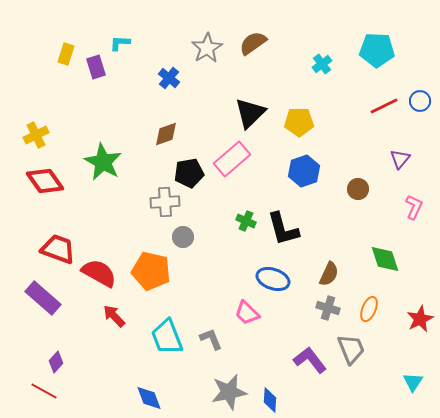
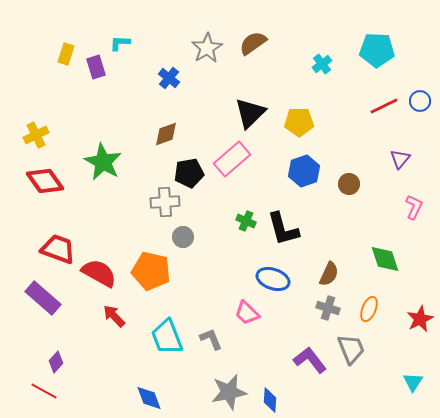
brown circle at (358, 189): moved 9 px left, 5 px up
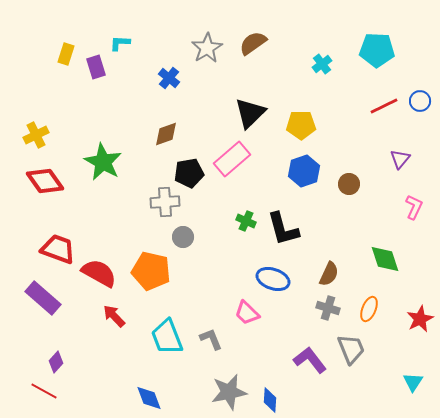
yellow pentagon at (299, 122): moved 2 px right, 3 px down
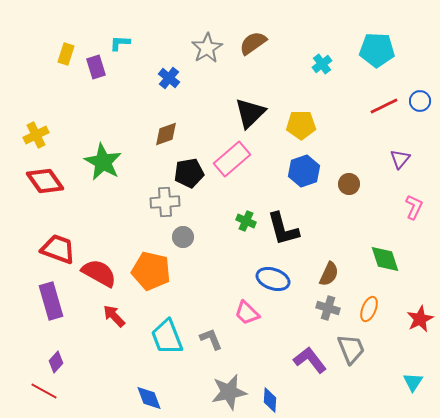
purple rectangle at (43, 298): moved 8 px right, 3 px down; rotated 33 degrees clockwise
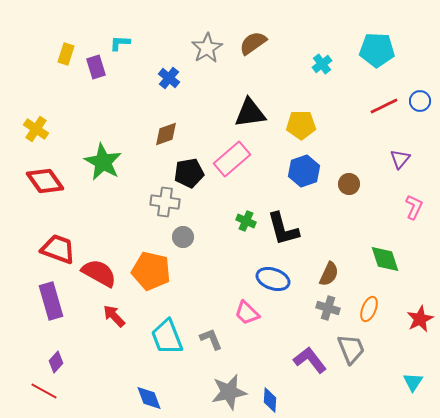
black triangle at (250, 113): rotated 36 degrees clockwise
yellow cross at (36, 135): moved 6 px up; rotated 30 degrees counterclockwise
gray cross at (165, 202): rotated 12 degrees clockwise
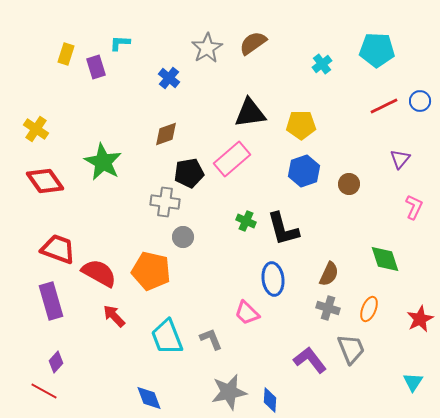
blue ellipse at (273, 279): rotated 64 degrees clockwise
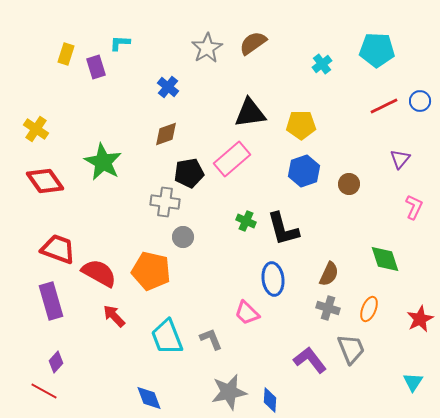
blue cross at (169, 78): moved 1 px left, 9 px down
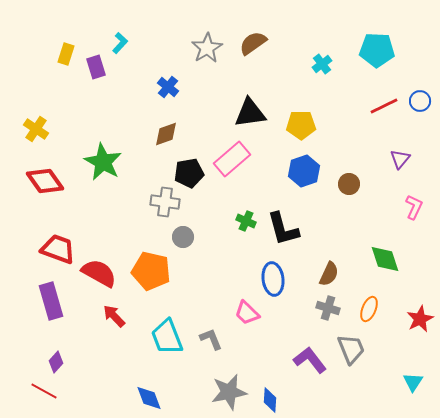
cyan L-shape at (120, 43): rotated 130 degrees clockwise
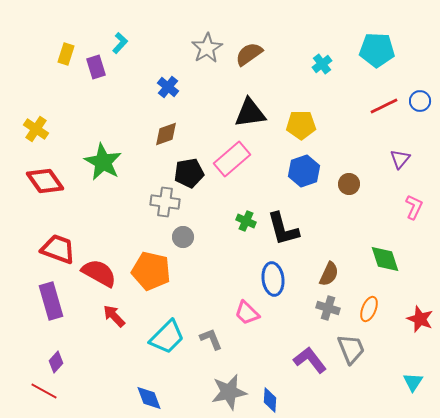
brown semicircle at (253, 43): moved 4 px left, 11 px down
red star at (420, 319): rotated 24 degrees counterclockwise
cyan trapezoid at (167, 337): rotated 114 degrees counterclockwise
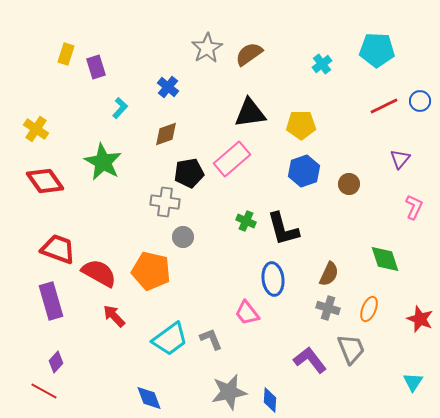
cyan L-shape at (120, 43): moved 65 px down
pink trapezoid at (247, 313): rotated 8 degrees clockwise
cyan trapezoid at (167, 337): moved 3 px right, 2 px down; rotated 9 degrees clockwise
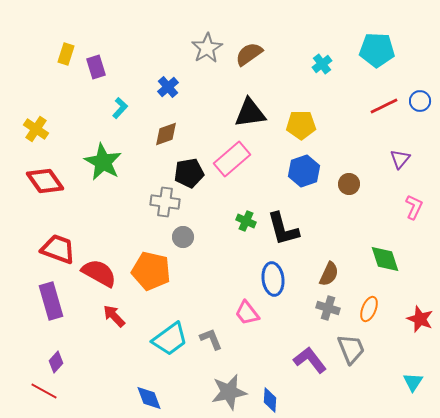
blue cross at (168, 87): rotated 10 degrees clockwise
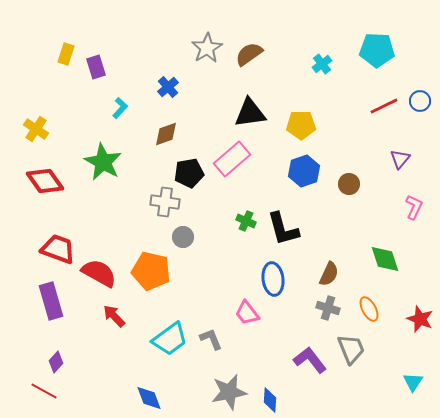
orange ellipse at (369, 309): rotated 50 degrees counterclockwise
